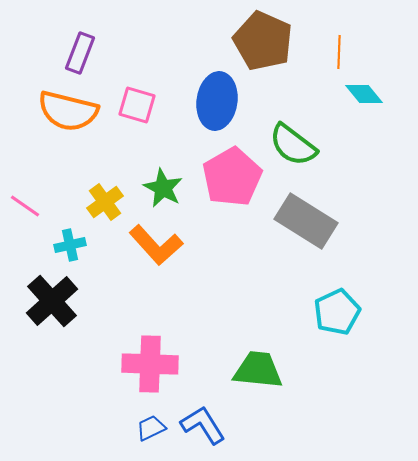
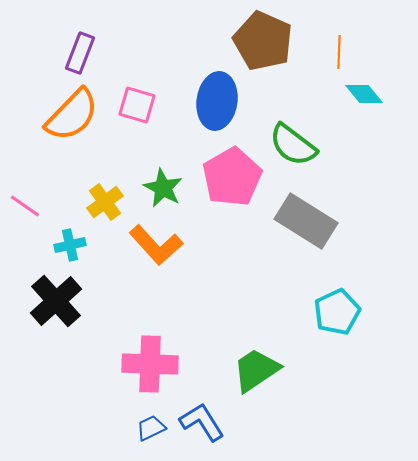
orange semicircle: moved 4 px right, 4 px down; rotated 60 degrees counterclockwise
black cross: moved 4 px right
green trapezoid: moved 2 px left; rotated 40 degrees counterclockwise
blue L-shape: moved 1 px left, 3 px up
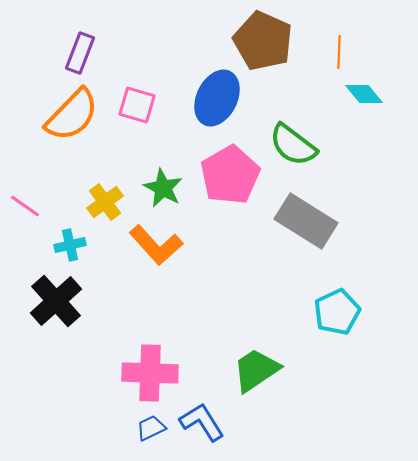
blue ellipse: moved 3 px up; rotated 18 degrees clockwise
pink pentagon: moved 2 px left, 2 px up
pink cross: moved 9 px down
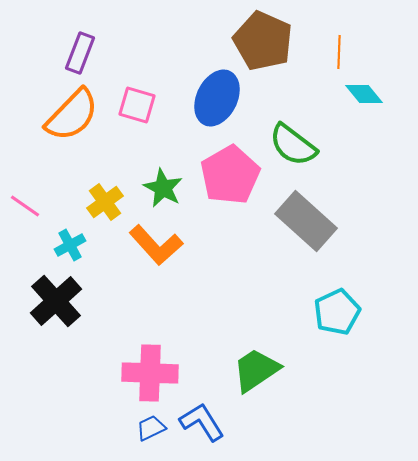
gray rectangle: rotated 10 degrees clockwise
cyan cross: rotated 16 degrees counterclockwise
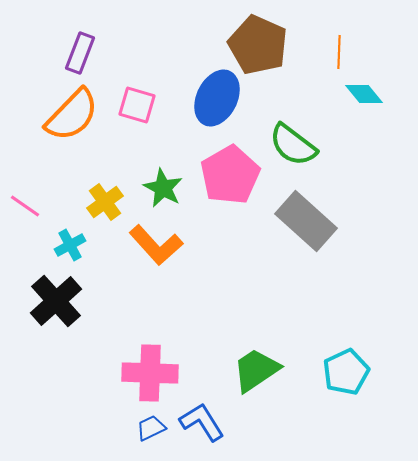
brown pentagon: moved 5 px left, 4 px down
cyan pentagon: moved 9 px right, 60 px down
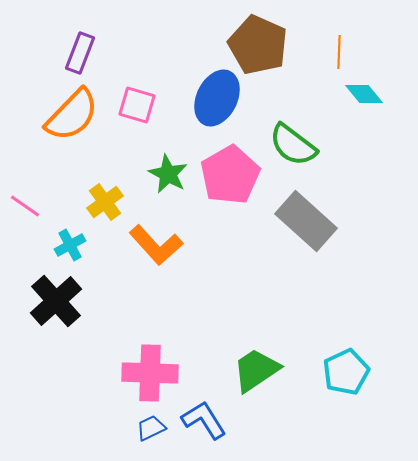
green star: moved 5 px right, 14 px up
blue L-shape: moved 2 px right, 2 px up
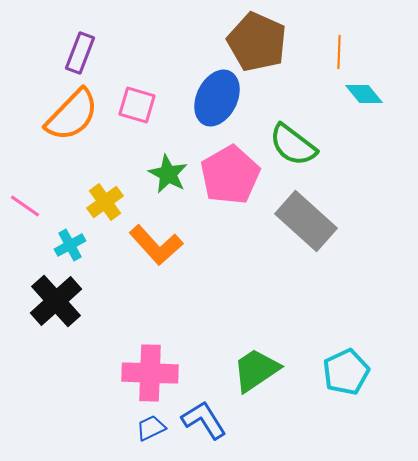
brown pentagon: moved 1 px left, 3 px up
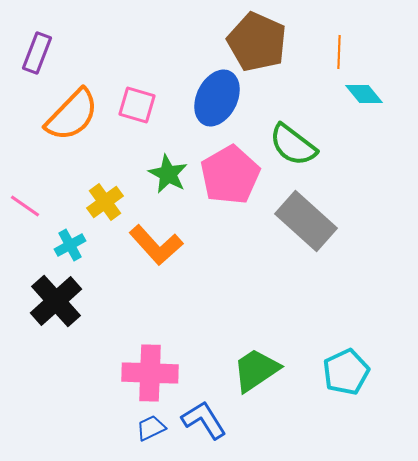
purple rectangle: moved 43 px left
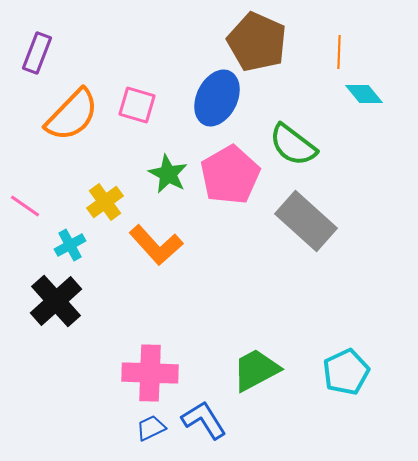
green trapezoid: rotated 6 degrees clockwise
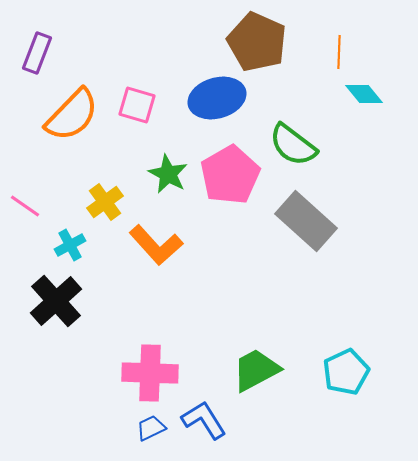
blue ellipse: rotated 48 degrees clockwise
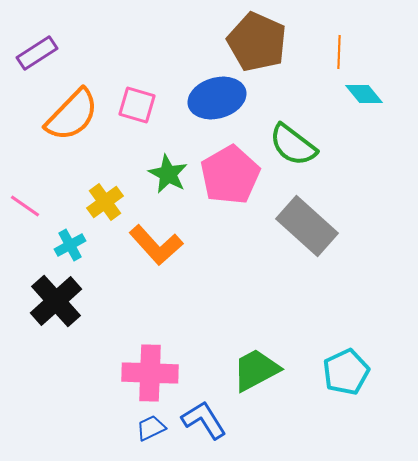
purple rectangle: rotated 36 degrees clockwise
gray rectangle: moved 1 px right, 5 px down
